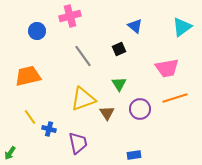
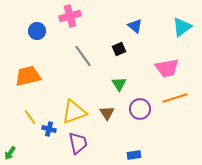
yellow triangle: moved 9 px left, 13 px down
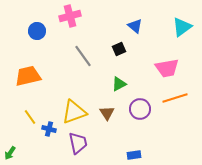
green triangle: rotated 35 degrees clockwise
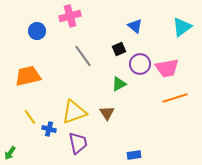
purple circle: moved 45 px up
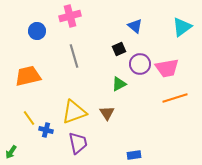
gray line: moved 9 px left; rotated 20 degrees clockwise
yellow line: moved 1 px left, 1 px down
blue cross: moved 3 px left, 1 px down
green arrow: moved 1 px right, 1 px up
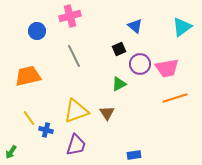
gray line: rotated 10 degrees counterclockwise
yellow triangle: moved 2 px right, 1 px up
purple trapezoid: moved 2 px left, 2 px down; rotated 30 degrees clockwise
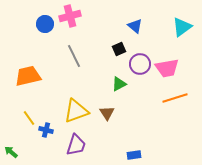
blue circle: moved 8 px right, 7 px up
green arrow: rotated 96 degrees clockwise
